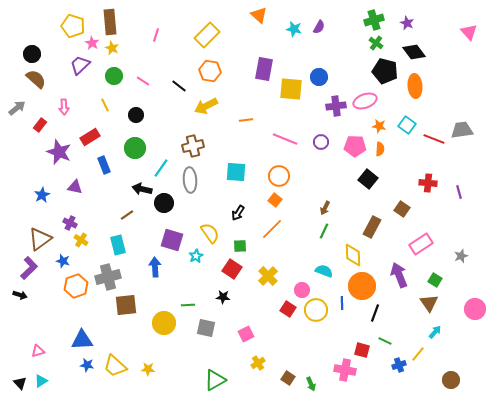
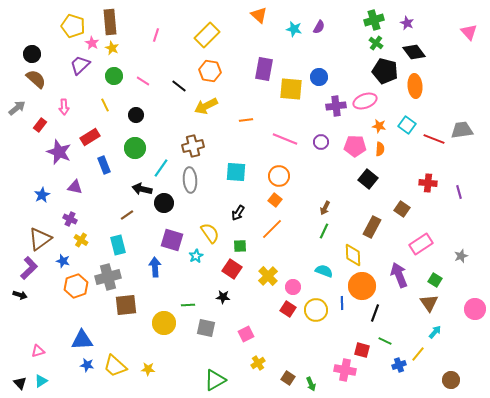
purple cross at (70, 223): moved 4 px up
pink circle at (302, 290): moved 9 px left, 3 px up
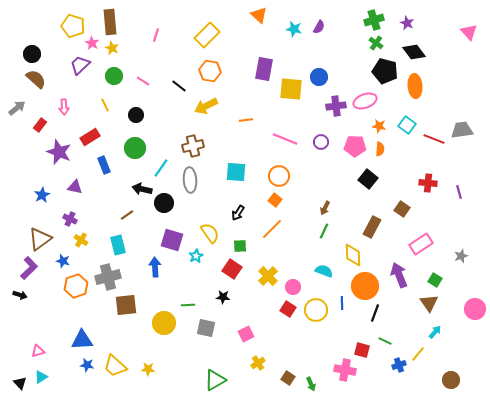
orange circle at (362, 286): moved 3 px right
cyan triangle at (41, 381): moved 4 px up
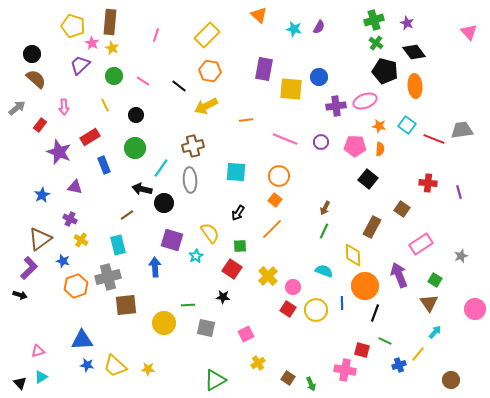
brown rectangle at (110, 22): rotated 10 degrees clockwise
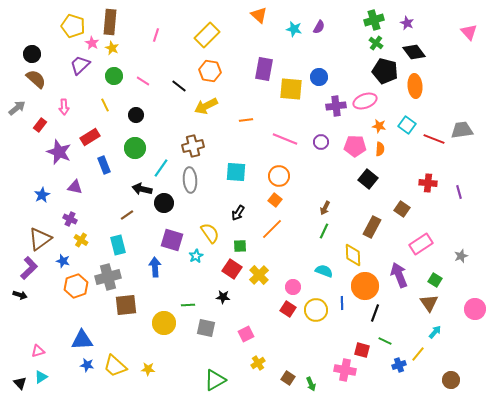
yellow cross at (268, 276): moved 9 px left, 1 px up
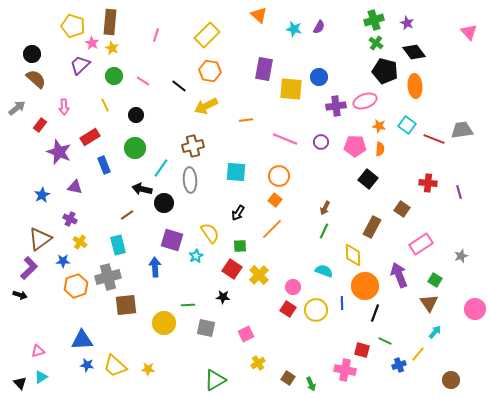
yellow cross at (81, 240): moved 1 px left, 2 px down
blue star at (63, 261): rotated 16 degrees counterclockwise
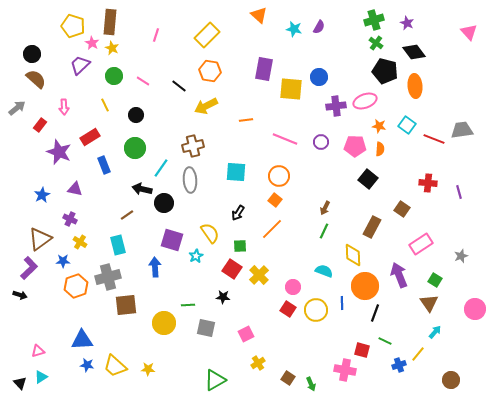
purple triangle at (75, 187): moved 2 px down
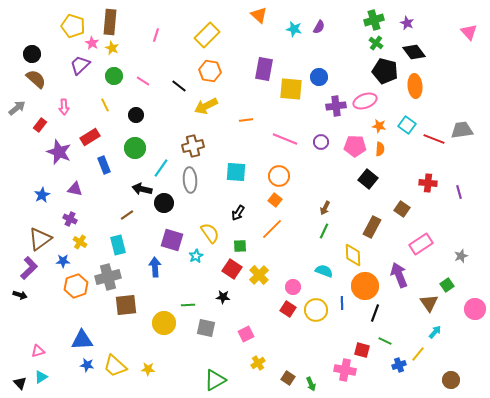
green square at (435, 280): moved 12 px right, 5 px down; rotated 24 degrees clockwise
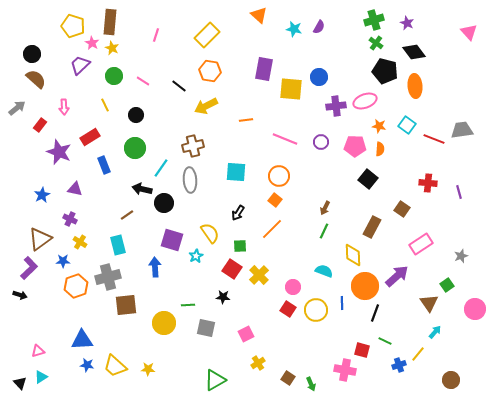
purple arrow at (399, 275): moved 2 px left, 1 px down; rotated 70 degrees clockwise
